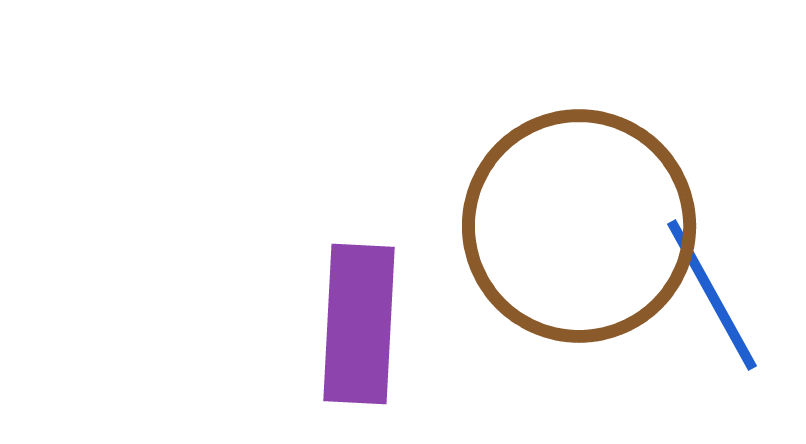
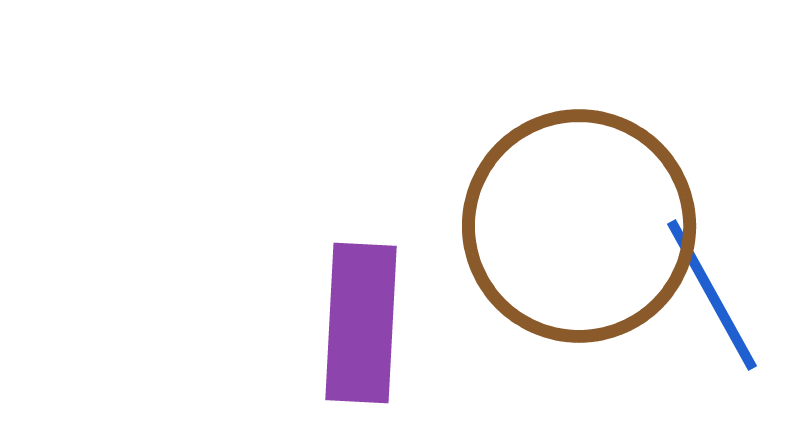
purple rectangle: moved 2 px right, 1 px up
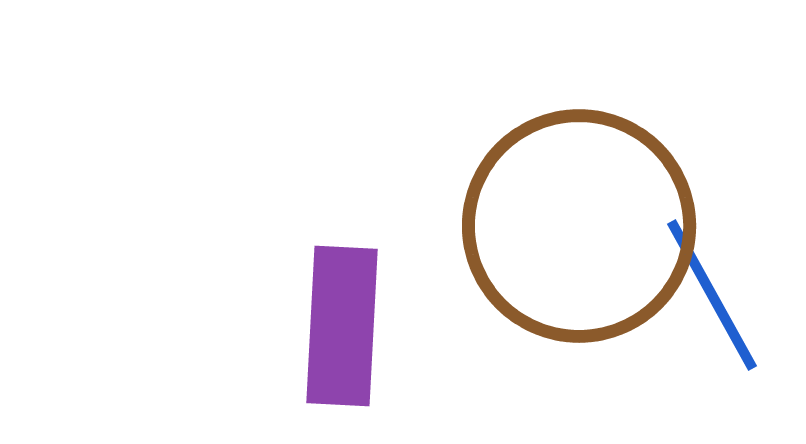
purple rectangle: moved 19 px left, 3 px down
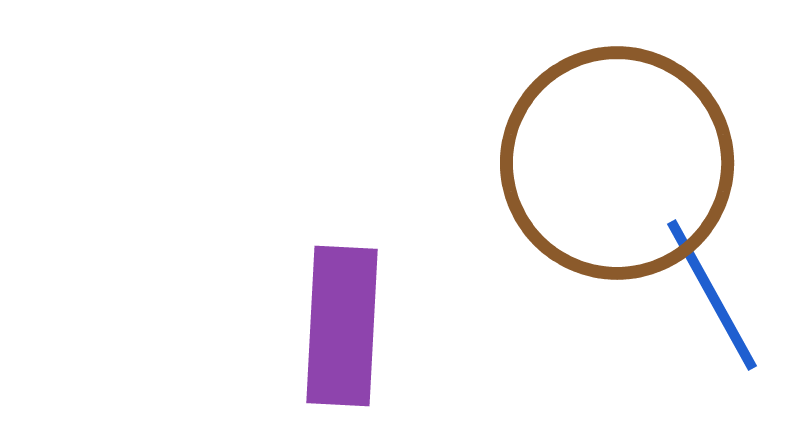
brown circle: moved 38 px right, 63 px up
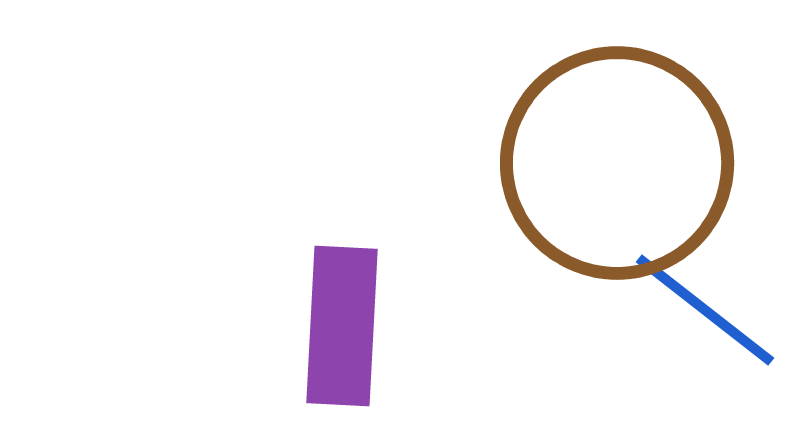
blue line: moved 7 px left, 15 px down; rotated 23 degrees counterclockwise
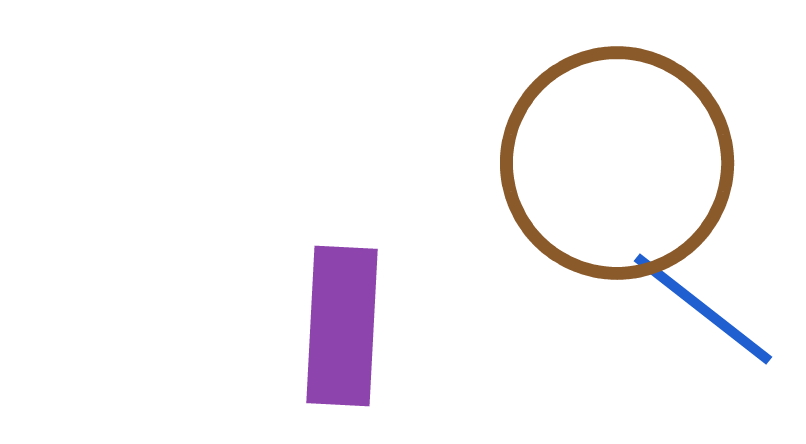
blue line: moved 2 px left, 1 px up
